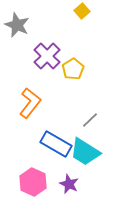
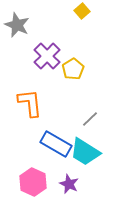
orange L-shape: rotated 44 degrees counterclockwise
gray line: moved 1 px up
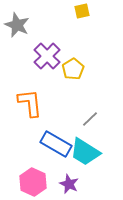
yellow square: rotated 28 degrees clockwise
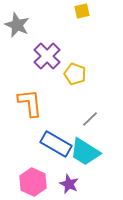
yellow pentagon: moved 2 px right, 5 px down; rotated 20 degrees counterclockwise
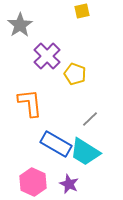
gray star: moved 3 px right; rotated 15 degrees clockwise
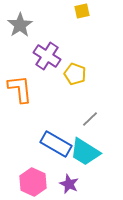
purple cross: rotated 12 degrees counterclockwise
orange L-shape: moved 10 px left, 14 px up
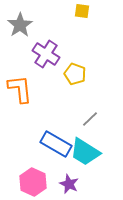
yellow square: rotated 21 degrees clockwise
purple cross: moved 1 px left, 2 px up
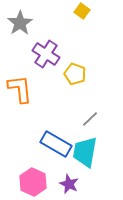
yellow square: rotated 28 degrees clockwise
gray star: moved 2 px up
cyan trapezoid: rotated 68 degrees clockwise
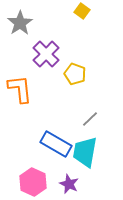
purple cross: rotated 12 degrees clockwise
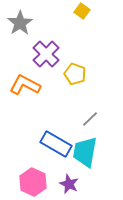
orange L-shape: moved 5 px right, 4 px up; rotated 56 degrees counterclockwise
